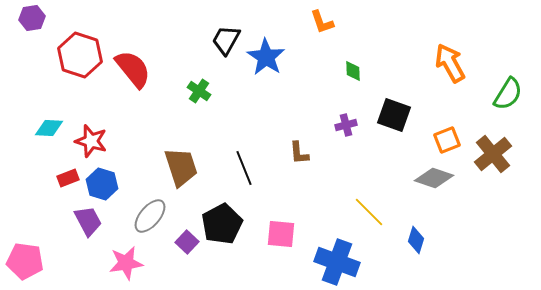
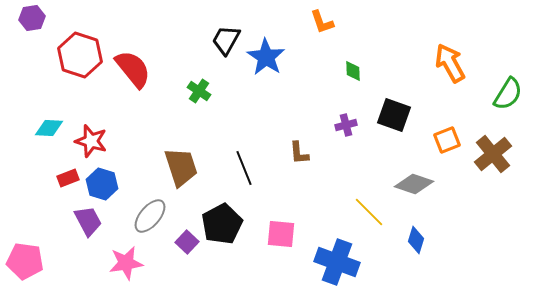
gray diamond: moved 20 px left, 6 px down
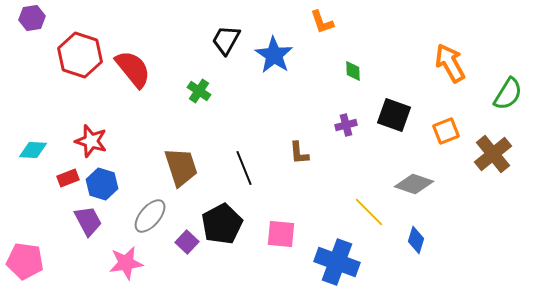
blue star: moved 8 px right, 2 px up
cyan diamond: moved 16 px left, 22 px down
orange square: moved 1 px left, 9 px up
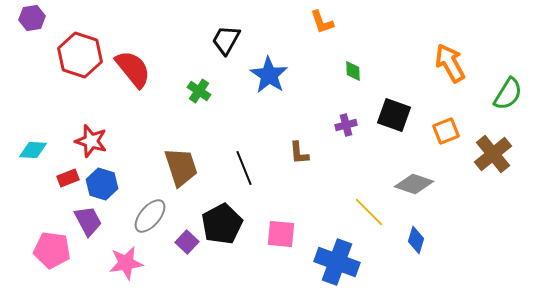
blue star: moved 5 px left, 20 px down
pink pentagon: moved 27 px right, 11 px up
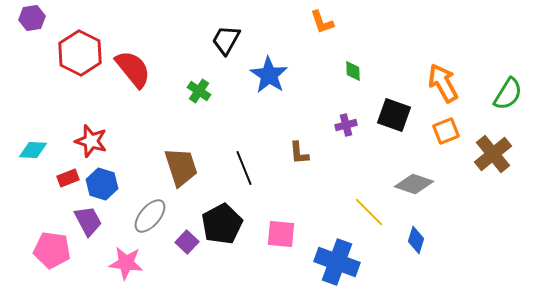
red hexagon: moved 2 px up; rotated 9 degrees clockwise
orange arrow: moved 7 px left, 20 px down
pink star: rotated 16 degrees clockwise
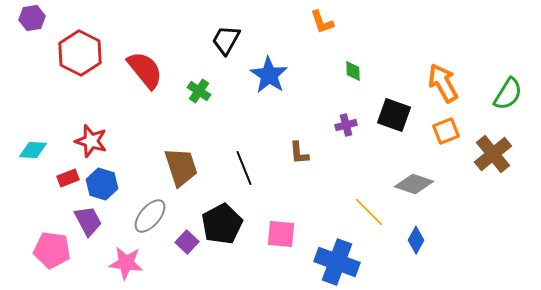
red semicircle: moved 12 px right, 1 px down
blue diamond: rotated 12 degrees clockwise
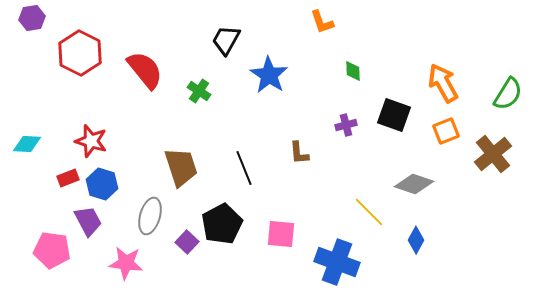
cyan diamond: moved 6 px left, 6 px up
gray ellipse: rotated 24 degrees counterclockwise
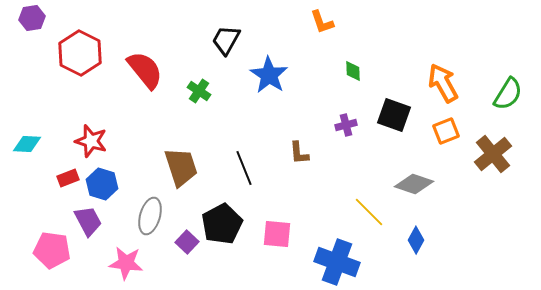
pink square: moved 4 px left
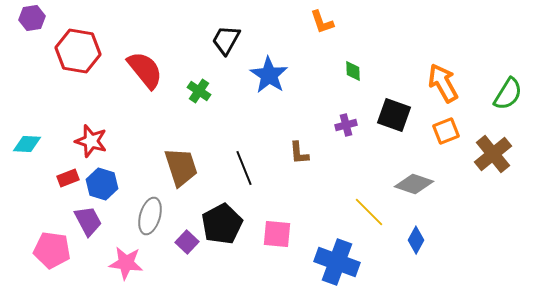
red hexagon: moved 2 px left, 2 px up; rotated 18 degrees counterclockwise
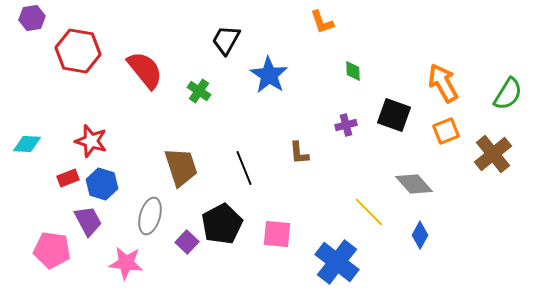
gray diamond: rotated 30 degrees clockwise
blue diamond: moved 4 px right, 5 px up
blue cross: rotated 18 degrees clockwise
